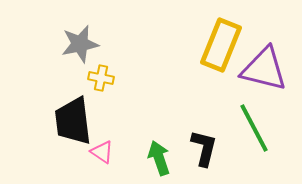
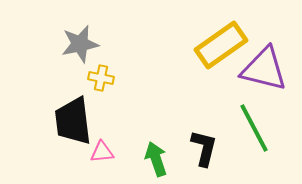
yellow rectangle: rotated 33 degrees clockwise
pink triangle: rotated 40 degrees counterclockwise
green arrow: moved 3 px left, 1 px down
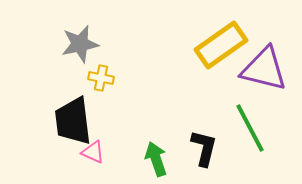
green line: moved 4 px left
pink triangle: moved 9 px left; rotated 30 degrees clockwise
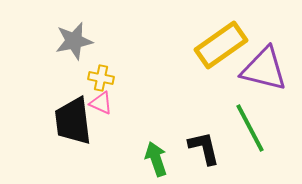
gray star: moved 6 px left, 3 px up
black L-shape: rotated 27 degrees counterclockwise
pink triangle: moved 8 px right, 49 px up
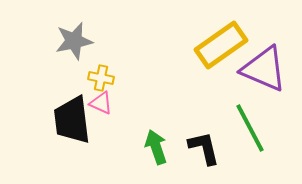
purple triangle: rotated 9 degrees clockwise
black trapezoid: moved 1 px left, 1 px up
green arrow: moved 12 px up
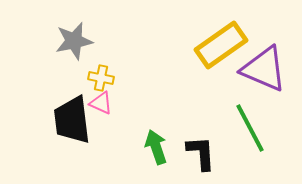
black L-shape: moved 3 px left, 5 px down; rotated 9 degrees clockwise
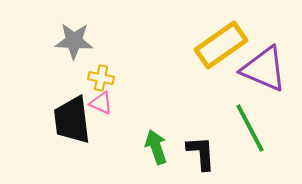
gray star: rotated 15 degrees clockwise
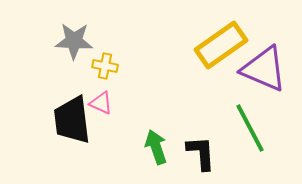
yellow cross: moved 4 px right, 12 px up
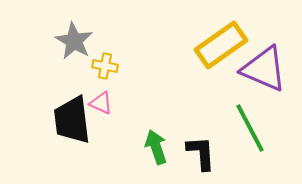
gray star: rotated 27 degrees clockwise
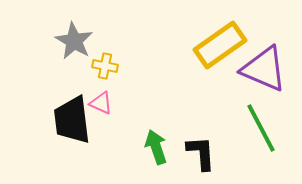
yellow rectangle: moved 1 px left
green line: moved 11 px right
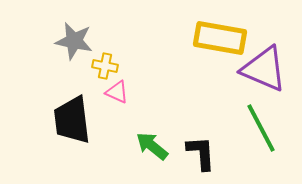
gray star: rotated 18 degrees counterclockwise
yellow rectangle: moved 7 px up; rotated 45 degrees clockwise
pink triangle: moved 16 px right, 11 px up
green arrow: moved 4 px left, 1 px up; rotated 32 degrees counterclockwise
